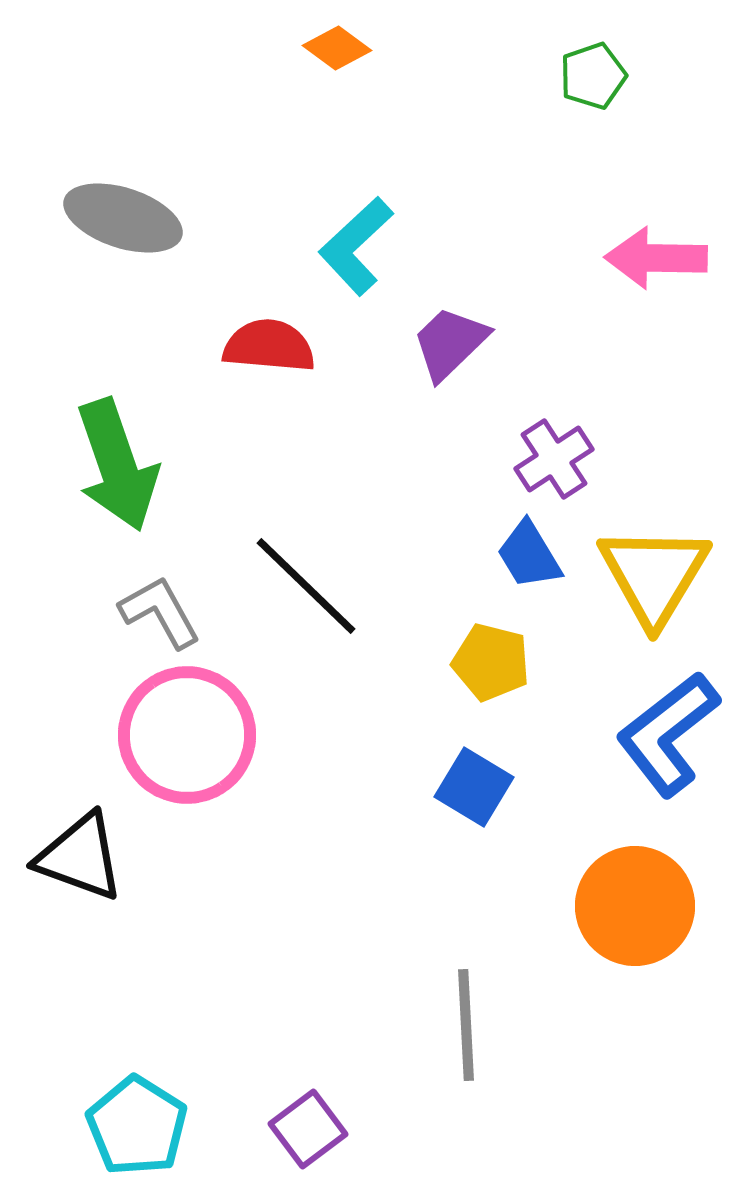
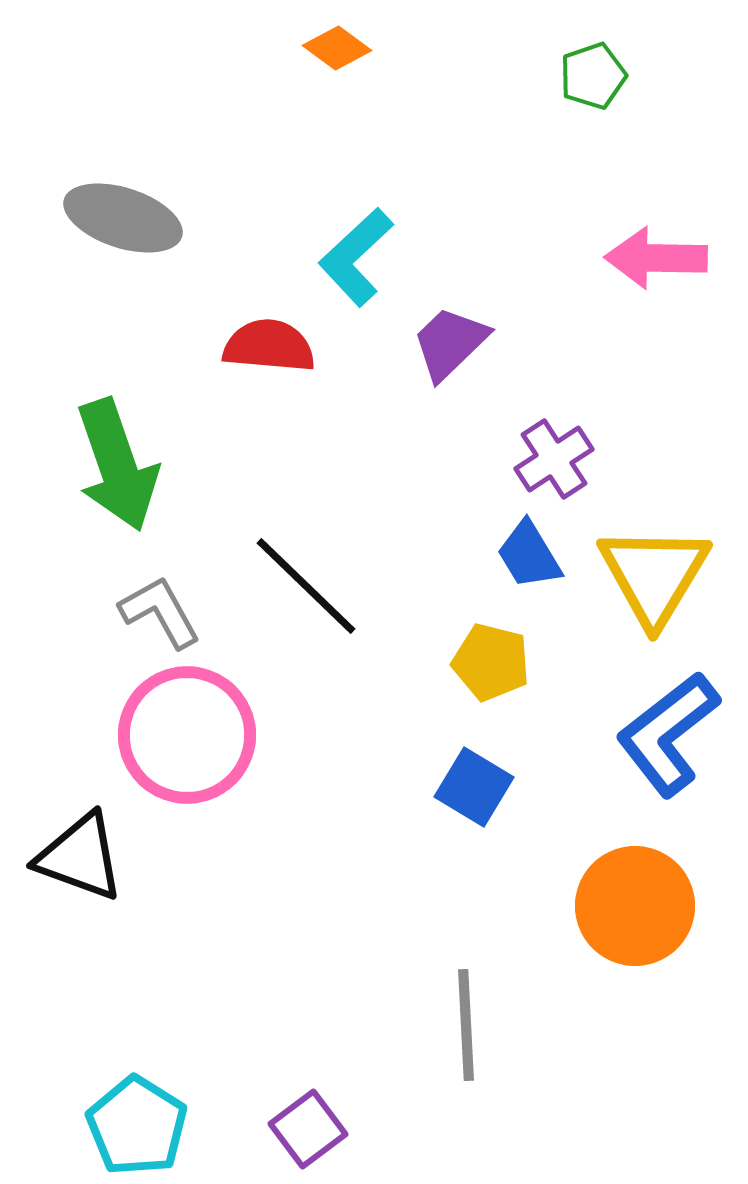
cyan L-shape: moved 11 px down
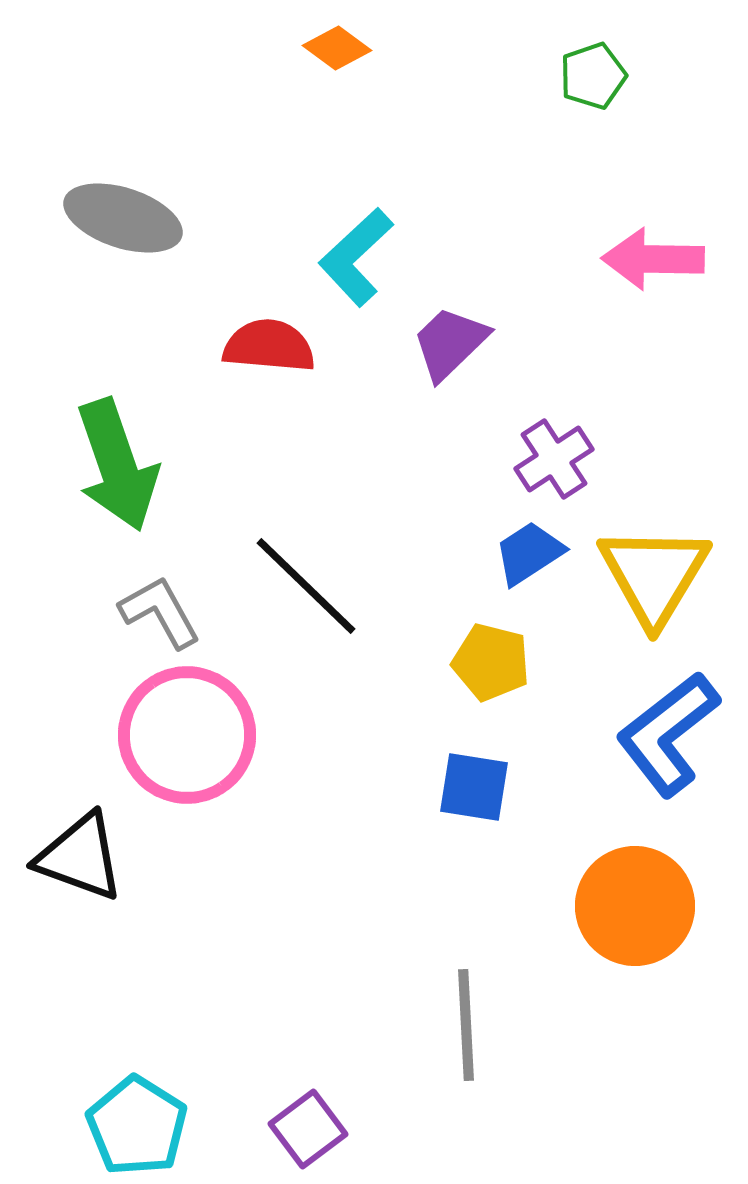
pink arrow: moved 3 px left, 1 px down
blue trapezoid: moved 2 px up; rotated 88 degrees clockwise
blue square: rotated 22 degrees counterclockwise
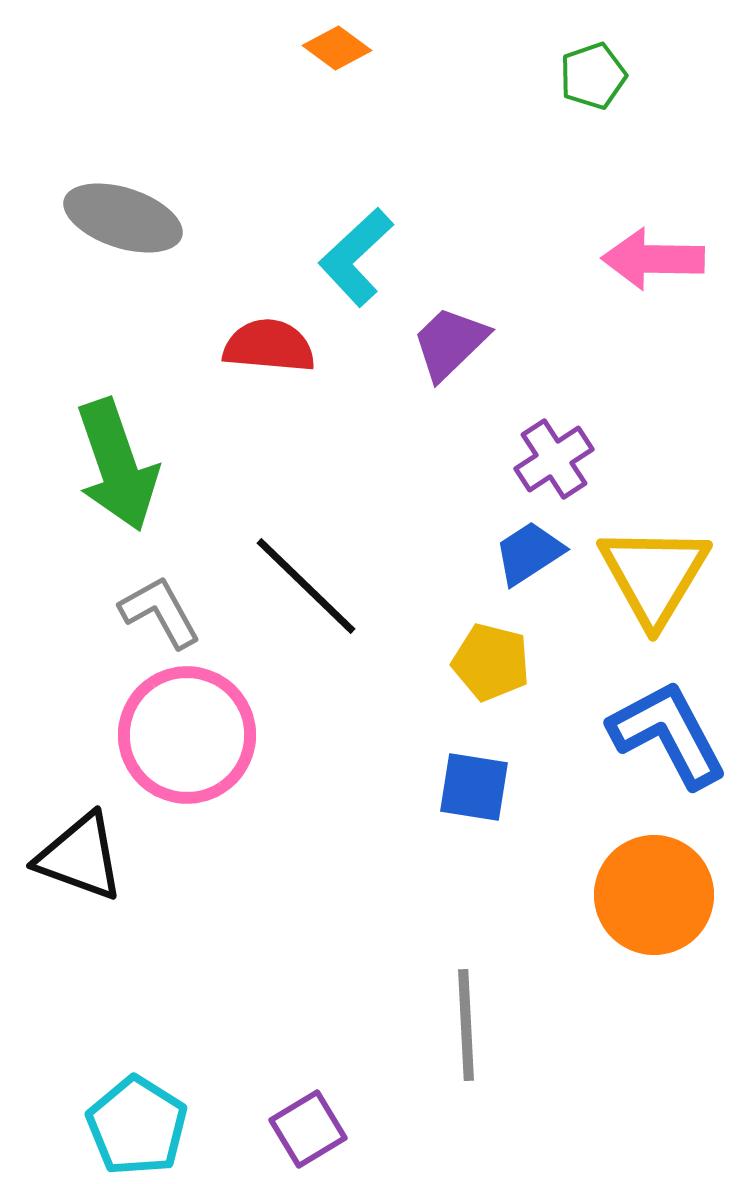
blue L-shape: rotated 100 degrees clockwise
orange circle: moved 19 px right, 11 px up
purple square: rotated 6 degrees clockwise
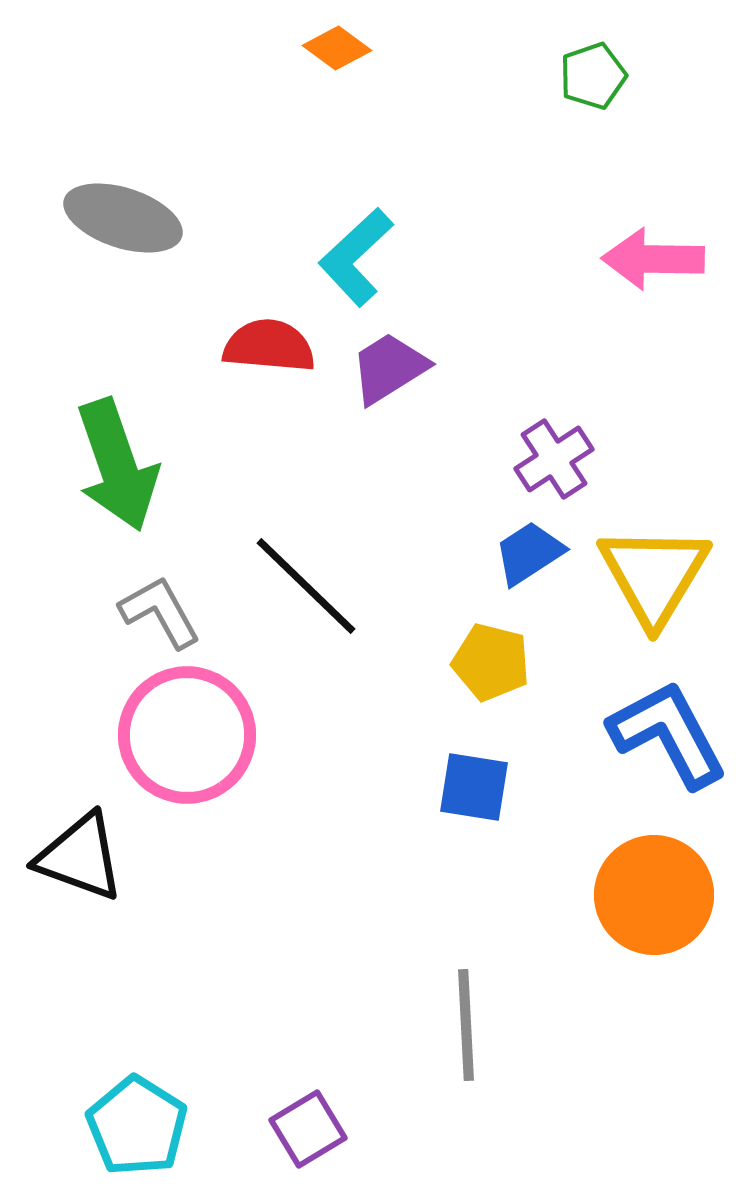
purple trapezoid: moved 61 px left, 25 px down; rotated 12 degrees clockwise
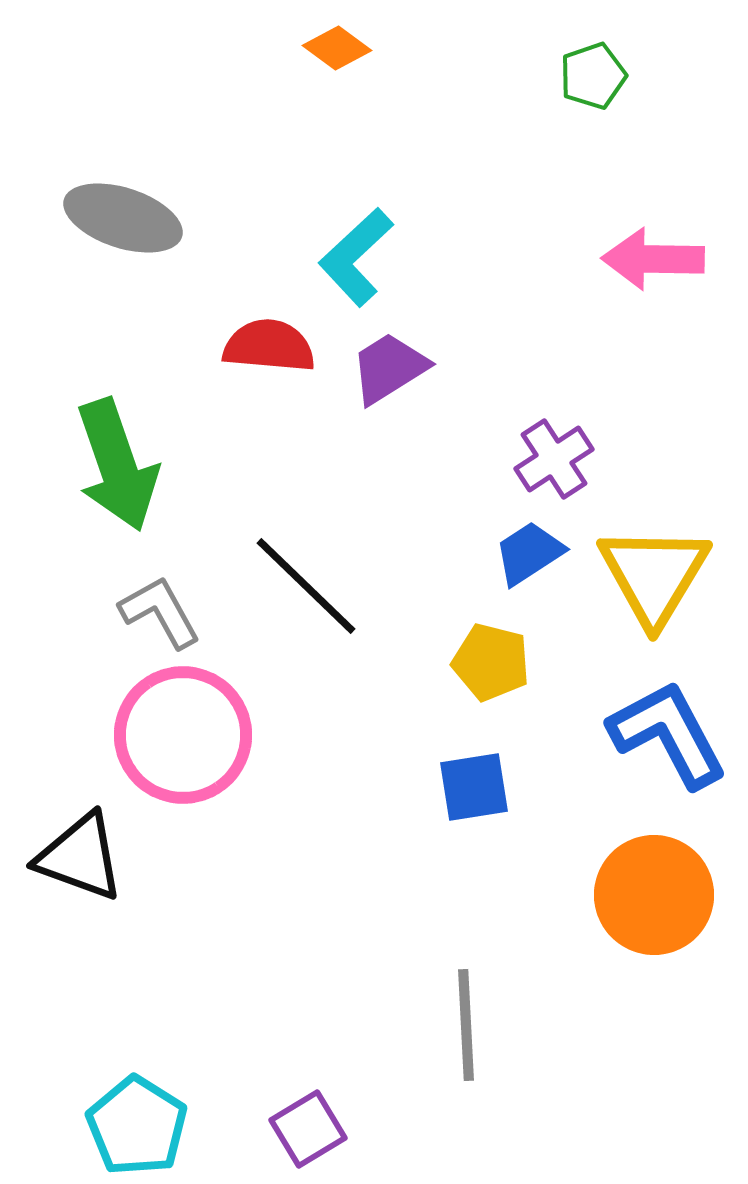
pink circle: moved 4 px left
blue square: rotated 18 degrees counterclockwise
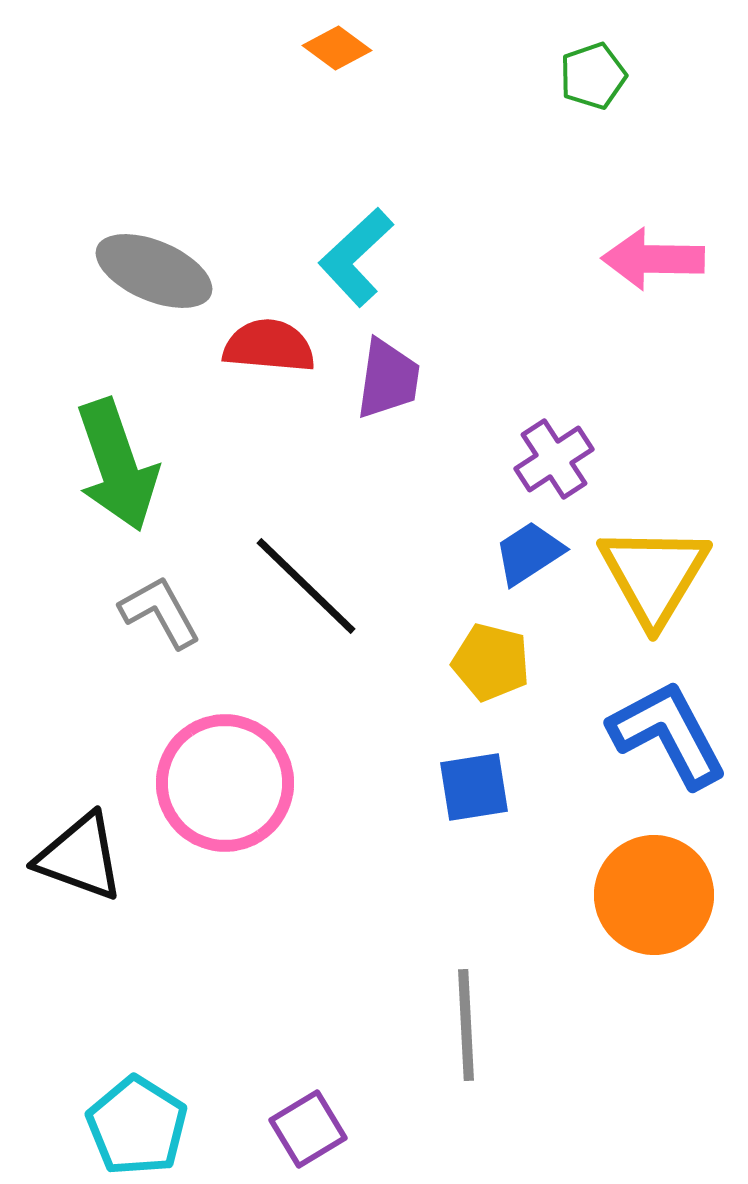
gray ellipse: moved 31 px right, 53 px down; rotated 5 degrees clockwise
purple trapezoid: moved 1 px left, 11 px down; rotated 130 degrees clockwise
pink circle: moved 42 px right, 48 px down
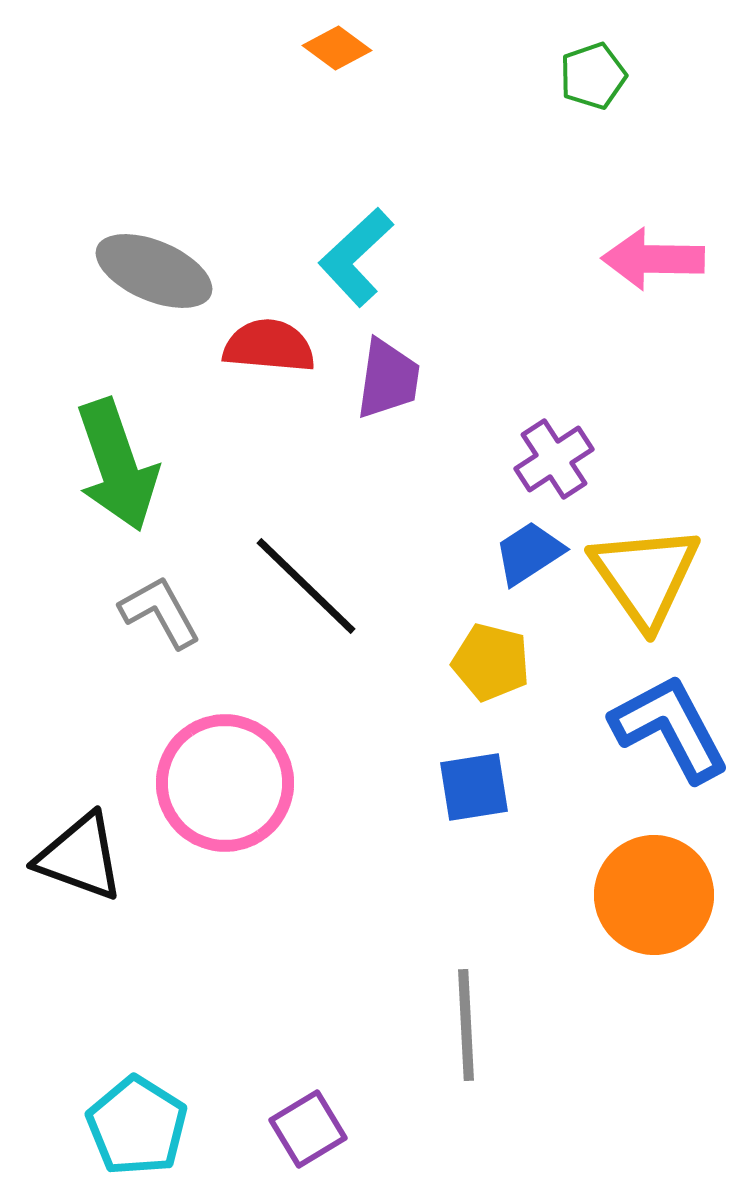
yellow triangle: moved 9 px left, 1 px down; rotated 6 degrees counterclockwise
blue L-shape: moved 2 px right, 6 px up
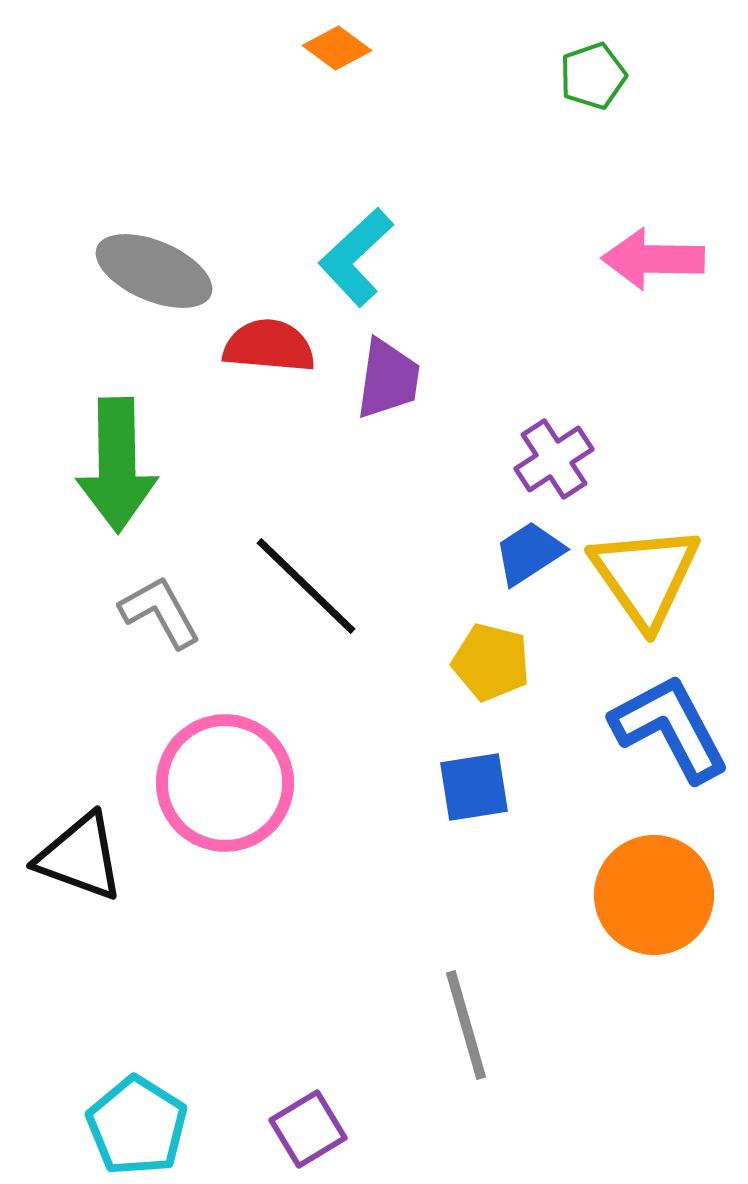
green arrow: rotated 18 degrees clockwise
gray line: rotated 13 degrees counterclockwise
